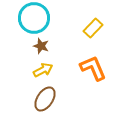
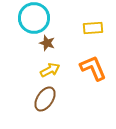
yellow rectangle: rotated 42 degrees clockwise
brown star: moved 6 px right, 3 px up
yellow arrow: moved 7 px right
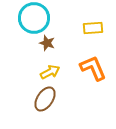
yellow arrow: moved 2 px down
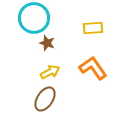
orange L-shape: rotated 12 degrees counterclockwise
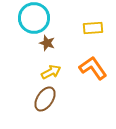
yellow arrow: moved 1 px right
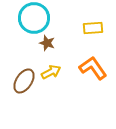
brown ellipse: moved 21 px left, 18 px up
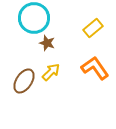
yellow rectangle: rotated 36 degrees counterclockwise
orange L-shape: moved 2 px right
yellow arrow: rotated 18 degrees counterclockwise
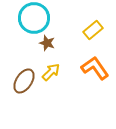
yellow rectangle: moved 2 px down
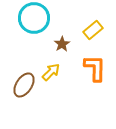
brown star: moved 15 px right, 1 px down; rotated 21 degrees clockwise
orange L-shape: rotated 36 degrees clockwise
brown ellipse: moved 4 px down
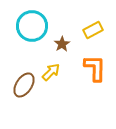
cyan circle: moved 2 px left, 8 px down
yellow rectangle: rotated 12 degrees clockwise
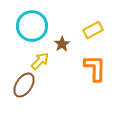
yellow arrow: moved 11 px left, 11 px up
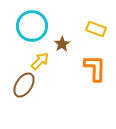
yellow rectangle: moved 3 px right, 1 px up; rotated 48 degrees clockwise
